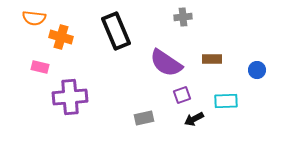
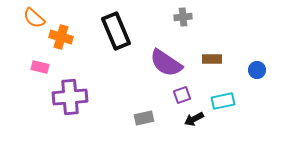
orange semicircle: rotated 35 degrees clockwise
cyan rectangle: moved 3 px left; rotated 10 degrees counterclockwise
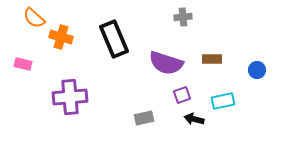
black rectangle: moved 2 px left, 8 px down
purple semicircle: rotated 16 degrees counterclockwise
pink rectangle: moved 17 px left, 3 px up
black arrow: rotated 42 degrees clockwise
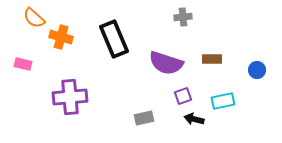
purple square: moved 1 px right, 1 px down
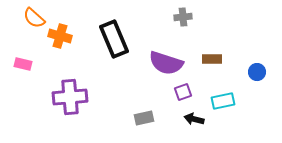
orange cross: moved 1 px left, 1 px up
blue circle: moved 2 px down
purple square: moved 4 px up
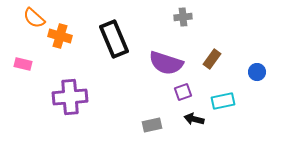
brown rectangle: rotated 54 degrees counterclockwise
gray rectangle: moved 8 px right, 7 px down
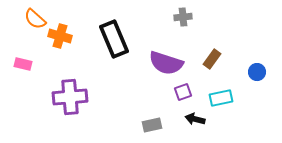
orange semicircle: moved 1 px right, 1 px down
cyan rectangle: moved 2 px left, 3 px up
black arrow: moved 1 px right
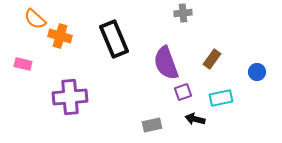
gray cross: moved 4 px up
purple semicircle: rotated 52 degrees clockwise
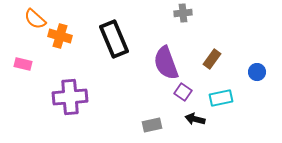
purple square: rotated 36 degrees counterclockwise
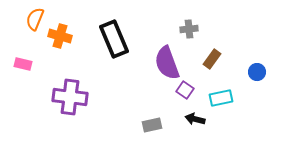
gray cross: moved 6 px right, 16 px down
orange semicircle: rotated 70 degrees clockwise
purple semicircle: moved 1 px right
purple square: moved 2 px right, 2 px up
purple cross: rotated 12 degrees clockwise
